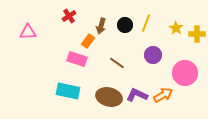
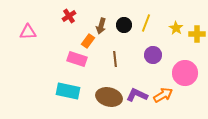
black circle: moved 1 px left
brown line: moved 2 px left, 4 px up; rotated 49 degrees clockwise
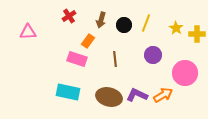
brown arrow: moved 6 px up
cyan rectangle: moved 1 px down
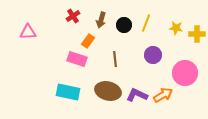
red cross: moved 4 px right
yellow star: rotated 24 degrees counterclockwise
brown ellipse: moved 1 px left, 6 px up
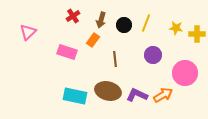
pink triangle: rotated 42 degrees counterclockwise
orange rectangle: moved 5 px right, 1 px up
pink rectangle: moved 10 px left, 7 px up
cyan rectangle: moved 7 px right, 4 px down
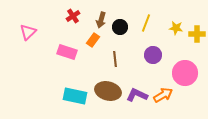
black circle: moved 4 px left, 2 px down
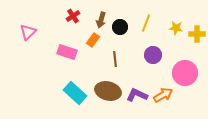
cyan rectangle: moved 3 px up; rotated 30 degrees clockwise
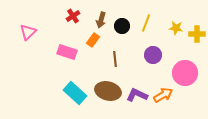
black circle: moved 2 px right, 1 px up
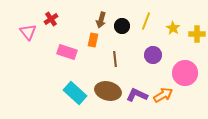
red cross: moved 22 px left, 3 px down
yellow line: moved 2 px up
yellow star: moved 3 px left; rotated 24 degrees clockwise
pink triangle: rotated 24 degrees counterclockwise
orange rectangle: rotated 24 degrees counterclockwise
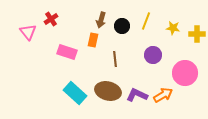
yellow star: rotated 24 degrees counterclockwise
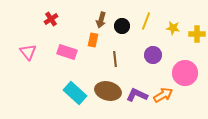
pink triangle: moved 20 px down
